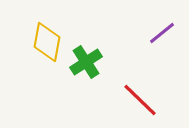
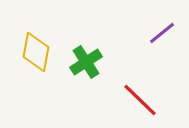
yellow diamond: moved 11 px left, 10 px down
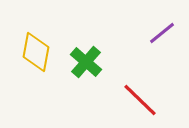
green cross: rotated 16 degrees counterclockwise
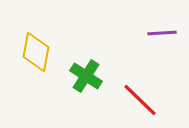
purple line: rotated 36 degrees clockwise
green cross: moved 14 px down; rotated 8 degrees counterclockwise
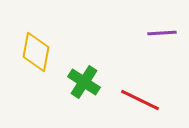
green cross: moved 2 px left, 6 px down
red line: rotated 18 degrees counterclockwise
